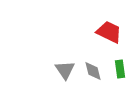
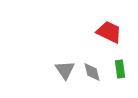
gray diamond: moved 1 px left, 1 px down
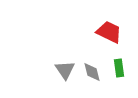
green rectangle: moved 1 px left, 1 px up
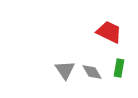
green rectangle: rotated 18 degrees clockwise
gray diamond: rotated 15 degrees counterclockwise
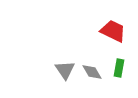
red trapezoid: moved 4 px right, 1 px up
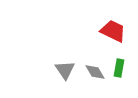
gray diamond: moved 3 px right
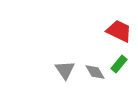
red trapezoid: moved 6 px right
green rectangle: moved 4 px up; rotated 30 degrees clockwise
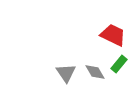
red trapezoid: moved 6 px left, 4 px down
gray triangle: moved 1 px right, 3 px down
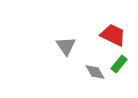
gray triangle: moved 27 px up
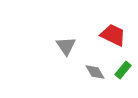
green rectangle: moved 4 px right, 6 px down
